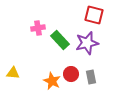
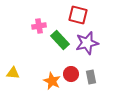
red square: moved 16 px left
pink cross: moved 1 px right, 2 px up
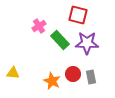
pink cross: rotated 24 degrees counterclockwise
purple star: rotated 15 degrees clockwise
red circle: moved 2 px right
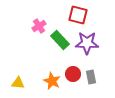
yellow triangle: moved 5 px right, 10 px down
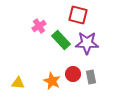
green rectangle: moved 1 px right
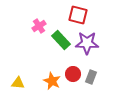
gray rectangle: rotated 32 degrees clockwise
